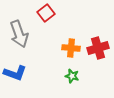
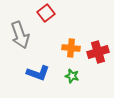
gray arrow: moved 1 px right, 1 px down
red cross: moved 4 px down
blue L-shape: moved 23 px right
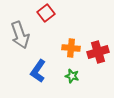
blue L-shape: moved 2 px up; rotated 105 degrees clockwise
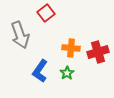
blue L-shape: moved 2 px right
green star: moved 5 px left, 3 px up; rotated 24 degrees clockwise
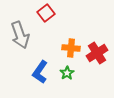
red cross: moved 1 px left, 1 px down; rotated 15 degrees counterclockwise
blue L-shape: moved 1 px down
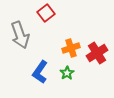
orange cross: rotated 24 degrees counterclockwise
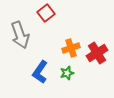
green star: rotated 16 degrees clockwise
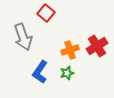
red square: rotated 12 degrees counterclockwise
gray arrow: moved 3 px right, 2 px down
orange cross: moved 1 px left, 2 px down
red cross: moved 7 px up
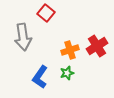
gray arrow: rotated 12 degrees clockwise
blue L-shape: moved 5 px down
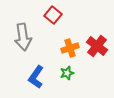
red square: moved 7 px right, 2 px down
red cross: rotated 20 degrees counterclockwise
orange cross: moved 2 px up
blue L-shape: moved 4 px left
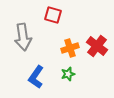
red square: rotated 24 degrees counterclockwise
green star: moved 1 px right, 1 px down
